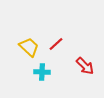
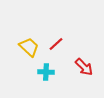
red arrow: moved 1 px left, 1 px down
cyan cross: moved 4 px right
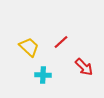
red line: moved 5 px right, 2 px up
cyan cross: moved 3 px left, 3 px down
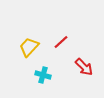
yellow trapezoid: rotated 90 degrees counterclockwise
cyan cross: rotated 14 degrees clockwise
